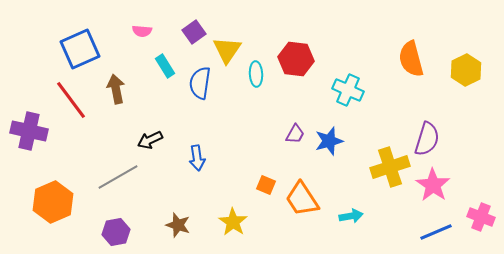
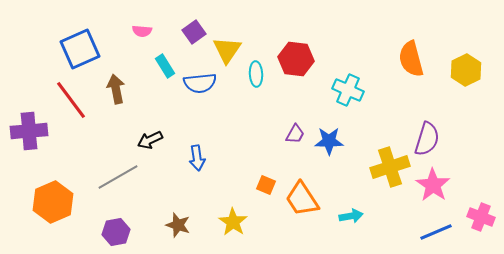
blue semicircle: rotated 104 degrees counterclockwise
purple cross: rotated 18 degrees counterclockwise
blue star: rotated 16 degrees clockwise
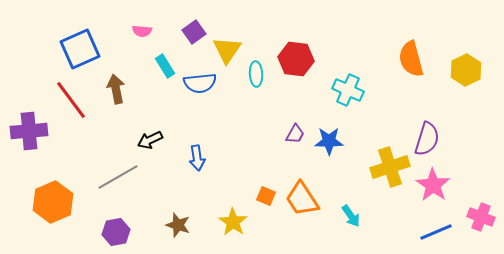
orange square: moved 11 px down
cyan arrow: rotated 65 degrees clockwise
